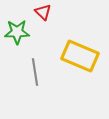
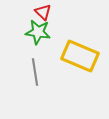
green star: moved 21 px right; rotated 10 degrees clockwise
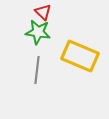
gray line: moved 2 px right, 2 px up; rotated 16 degrees clockwise
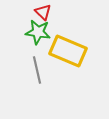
yellow rectangle: moved 12 px left, 5 px up
gray line: rotated 20 degrees counterclockwise
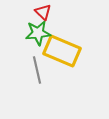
green star: moved 1 px down; rotated 15 degrees counterclockwise
yellow rectangle: moved 6 px left
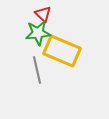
red triangle: moved 2 px down
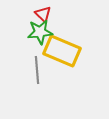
green star: moved 2 px right, 1 px up
gray line: rotated 8 degrees clockwise
